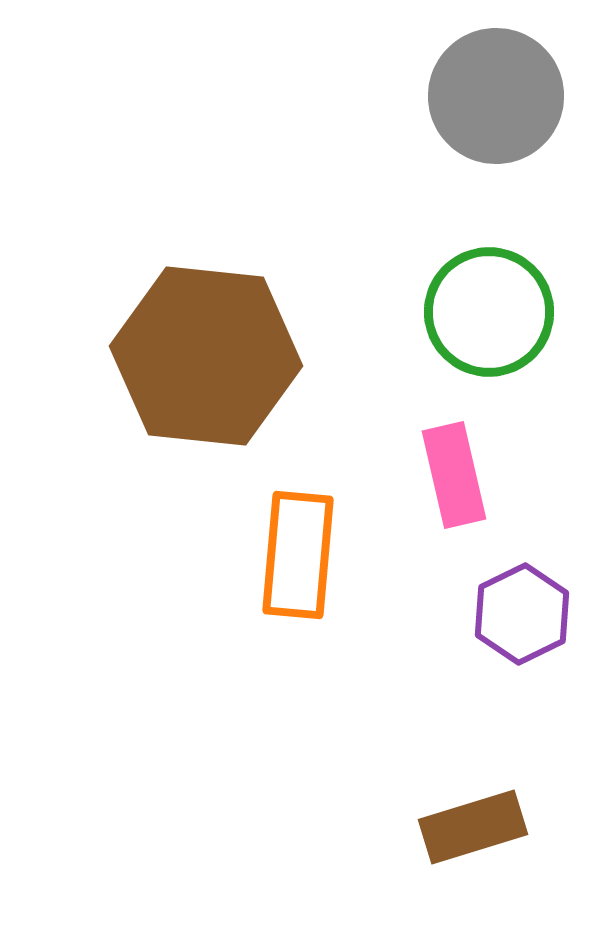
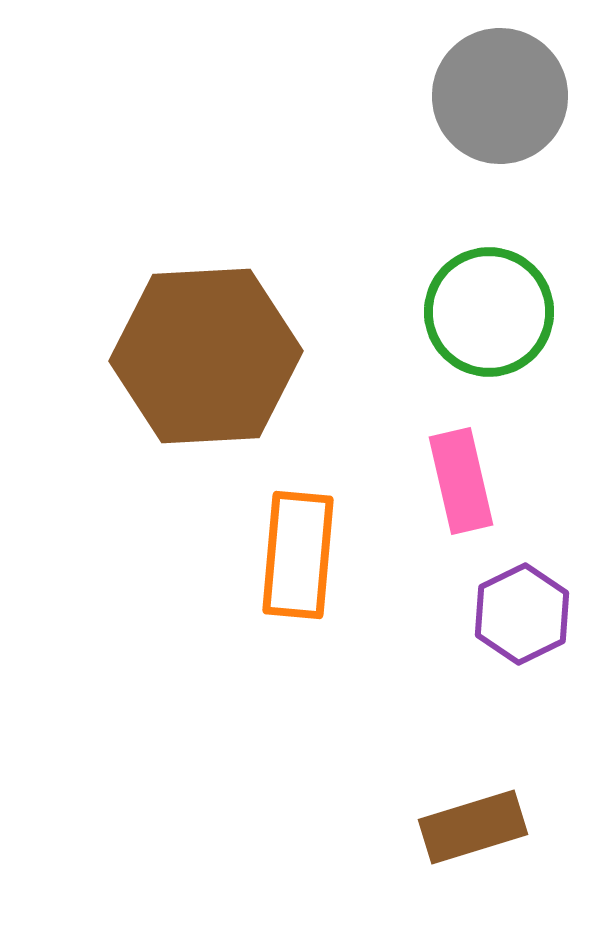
gray circle: moved 4 px right
brown hexagon: rotated 9 degrees counterclockwise
pink rectangle: moved 7 px right, 6 px down
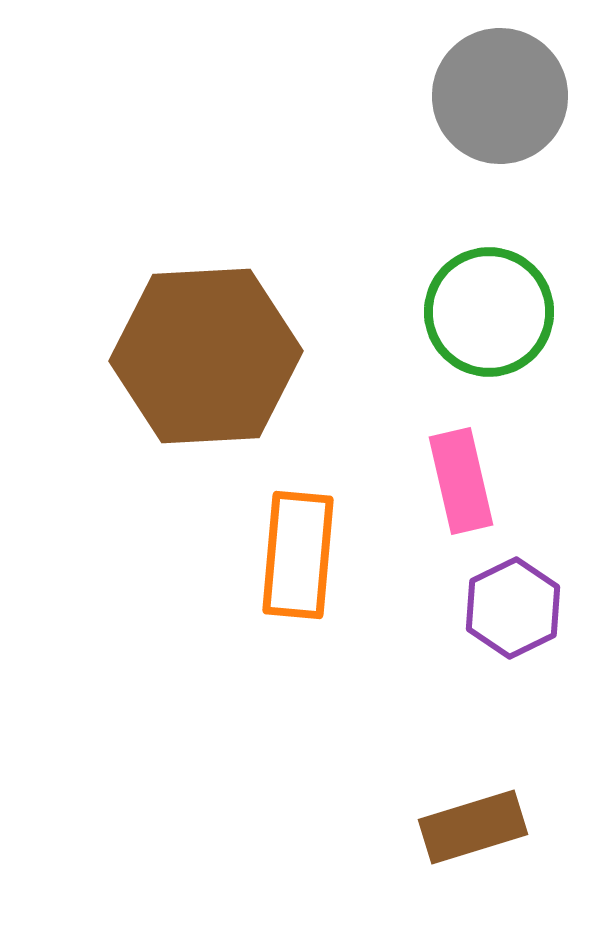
purple hexagon: moved 9 px left, 6 px up
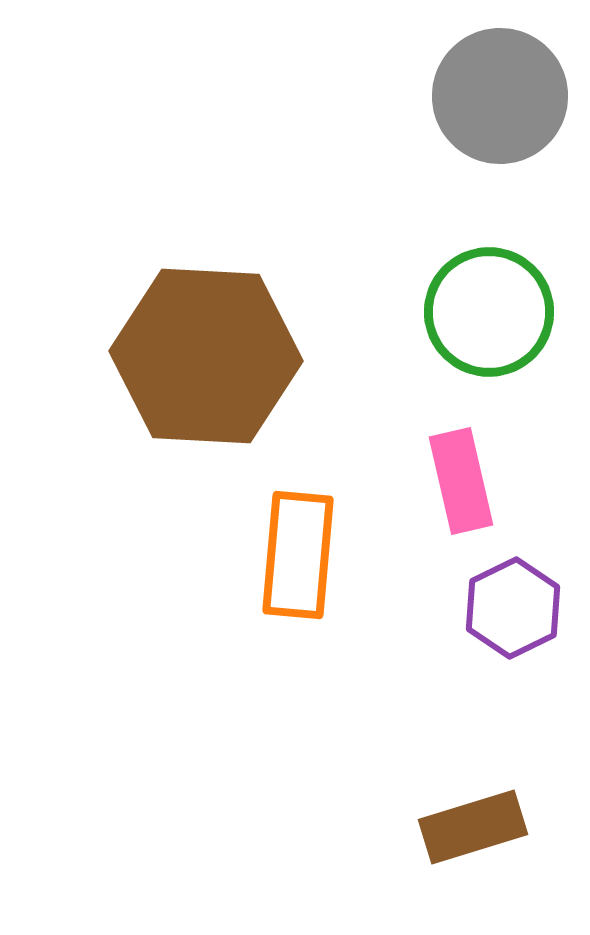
brown hexagon: rotated 6 degrees clockwise
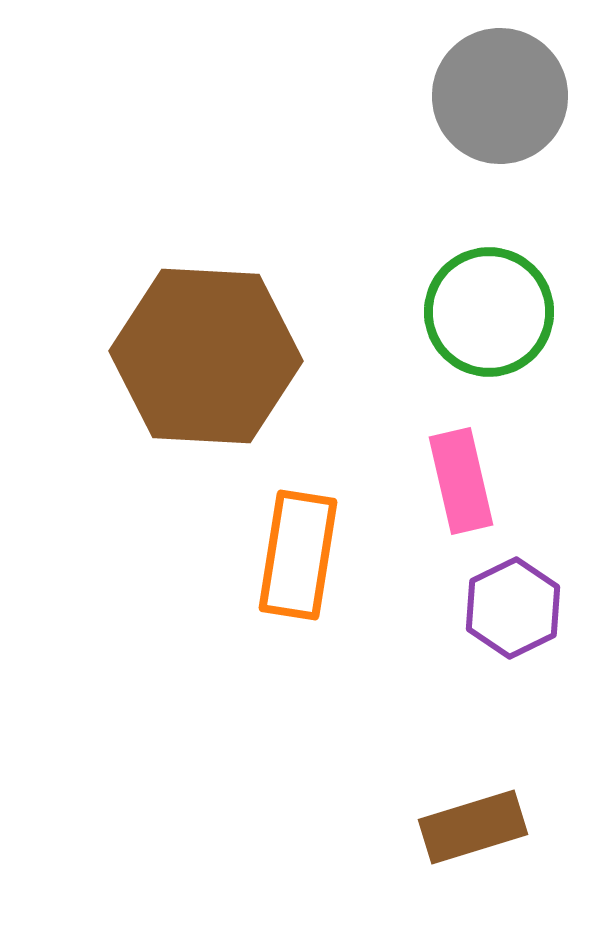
orange rectangle: rotated 4 degrees clockwise
